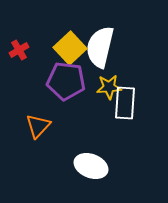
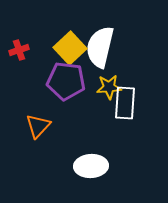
red cross: rotated 12 degrees clockwise
white ellipse: rotated 24 degrees counterclockwise
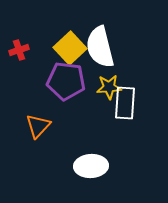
white semicircle: rotated 27 degrees counterclockwise
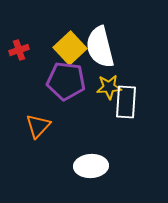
white rectangle: moved 1 px right, 1 px up
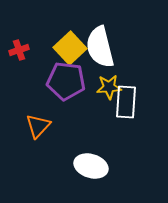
white ellipse: rotated 20 degrees clockwise
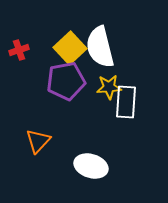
purple pentagon: rotated 18 degrees counterclockwise
orange triangle: moved 15 px down
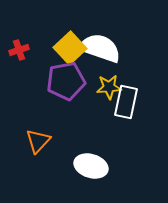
white semicircle: moved 1 px down; rotated 123 degrees clockwise
white rectangle: rotated 8 degrees clockwise
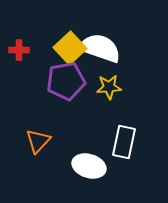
red cross: rotated 18 degrees clockwise
white rectangle: moved 2 px left, 40 px down
white ellipse: moved 2 px left
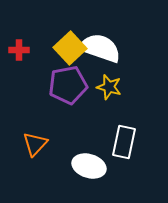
purple pentagon: moved 2 px right, 4 px down
yellow star: rotated 20 degrees clockwise
orange triangle: moved 3 px left, 3 px down
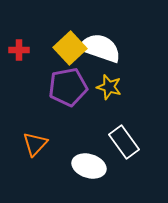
purple pentagon: moved 2 px down
white rectangle: rotated 48 degrees counterclockwise
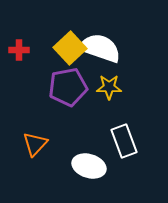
yellow star: rotated 15 degrees counterclockwise
white rectangle: moved 1 px up; rotated 16 degrees clockwise
